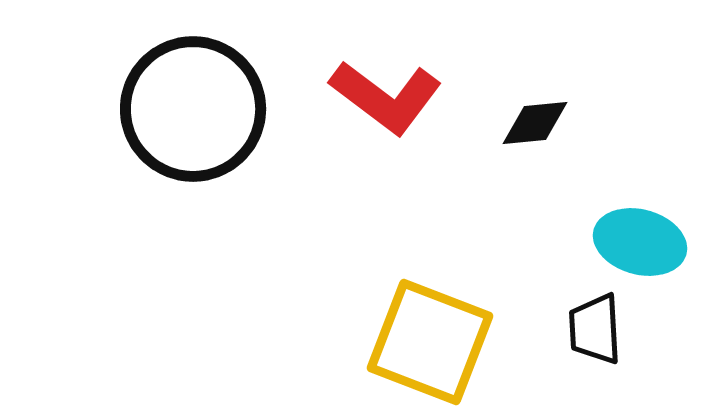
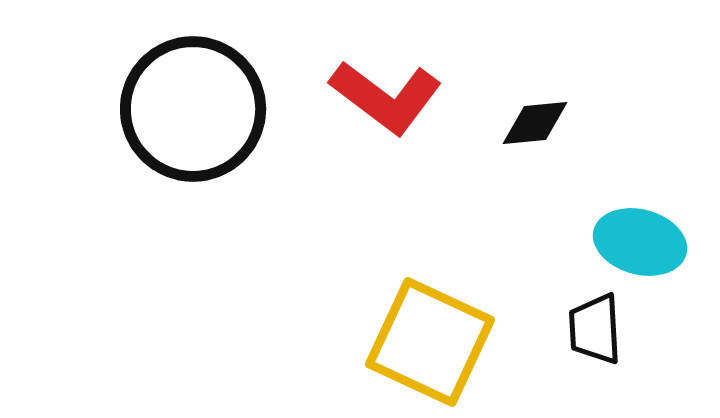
yellow square: rotated 4 degrees clockwise
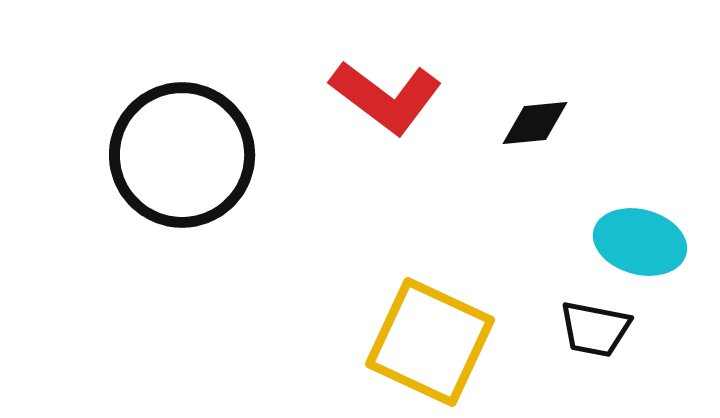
black circle: moved 11 px left, 46 px down
black trapezoid: rotated 76 degrees counterclockwise
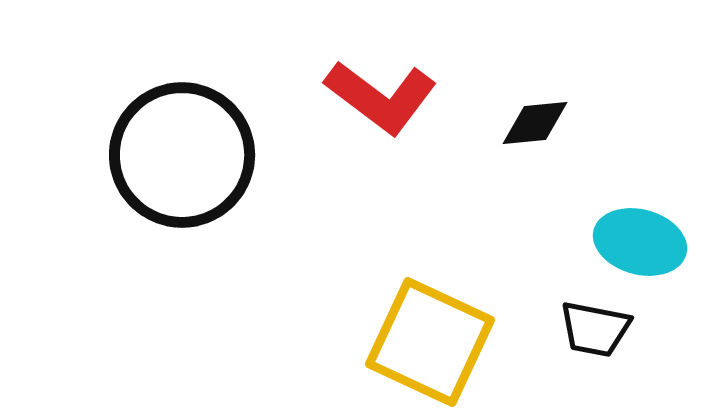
red L-shape: moved 5 px left
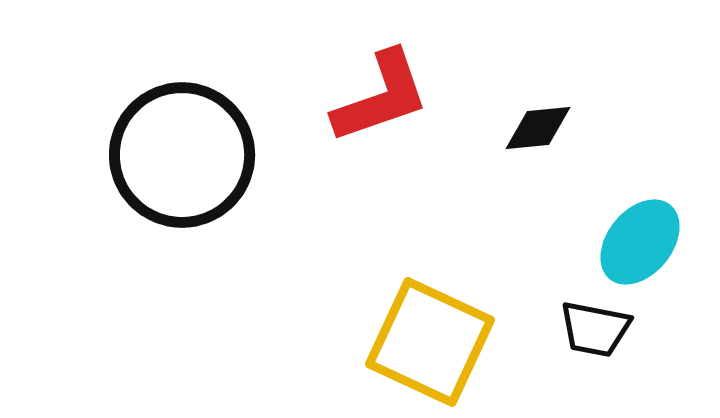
red L-shape: rotated 56 degrees counterclockwise
black diamond: moved 3 px right, 5 px down
cyan ellipse: rotated 66 degrees counterclockwise
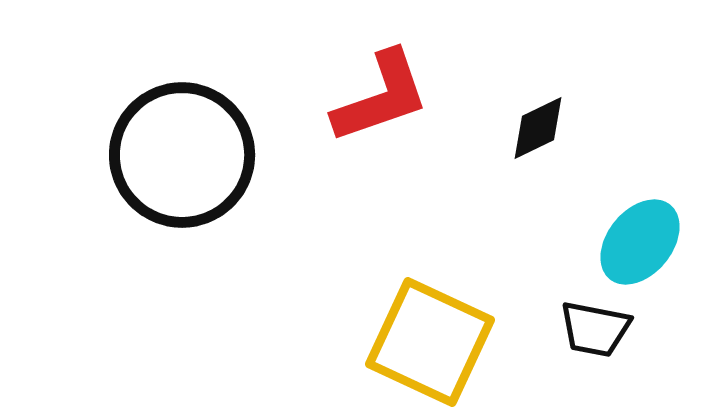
black diamond: rotated 20 degrees counterclockwise
